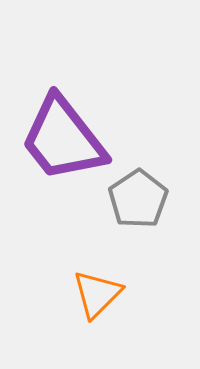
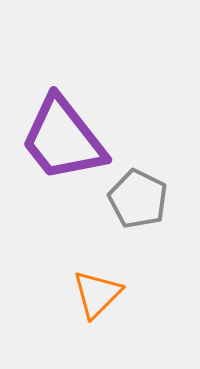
gray pentagon: rotated 12 degrees counterclockwise
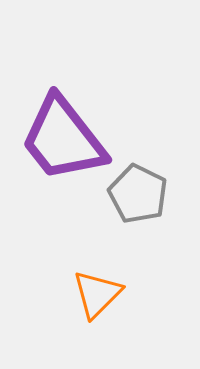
gray pentagon: moved 5 px up
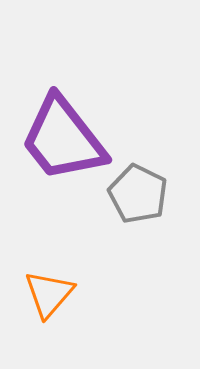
orange triangle: moved 48 px left; rotated 4 degrees counterclockwise
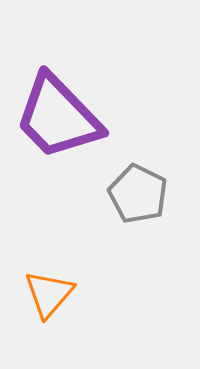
purple trapezoid: moved 5 px left, 22 px up; rotated 6 degrees counterclockwise
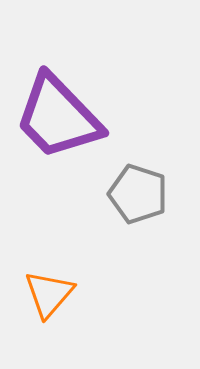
gray pentagon: rotated 8 degrees counterclockwise
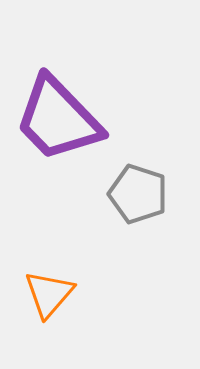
purple trapezoid: moved 2 px down
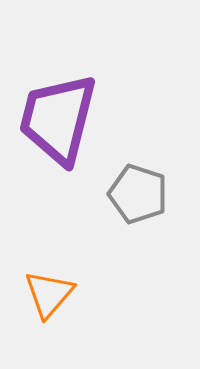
purple trapezoid: rotated 58 degrees clockwise
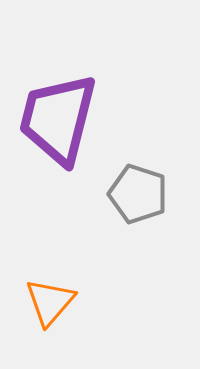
orange triangle: moved 1 px right, 8 px down
